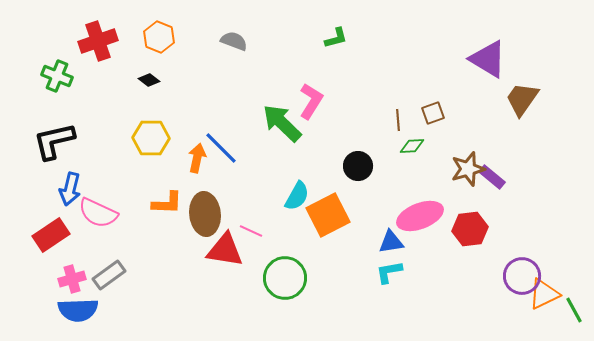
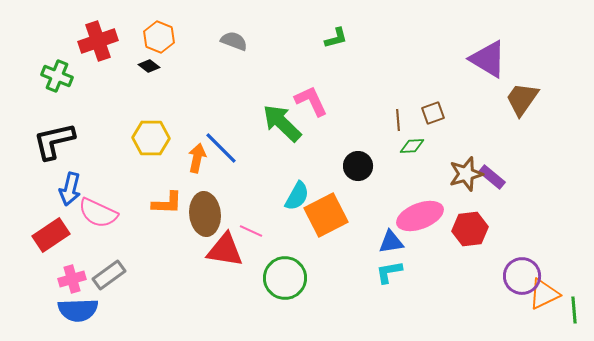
black diamond: moved 14 px up
pink L-shape: rotated 57 degrees counterclockwise
brown star: moved 2 px left, 5 px down
orange square: moved 2 px left
green line: rotated 24 degrees clockwise
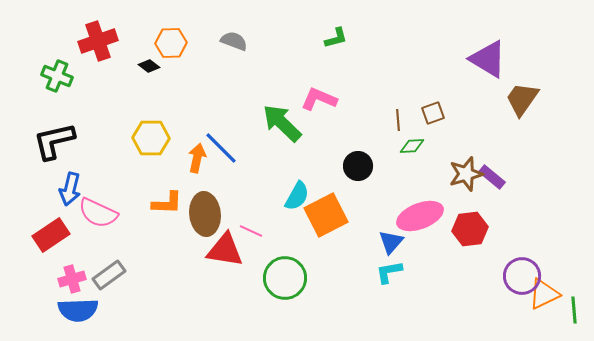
orange hexagon: moved 12 px right, 6 px down; rotated 24 degrees counterclockwise
pink L-shape: moved 8 px right, 2 px up; rotated 42 degrees counterclockwise
blue triangle: rotated 40 degrees counterclockwise
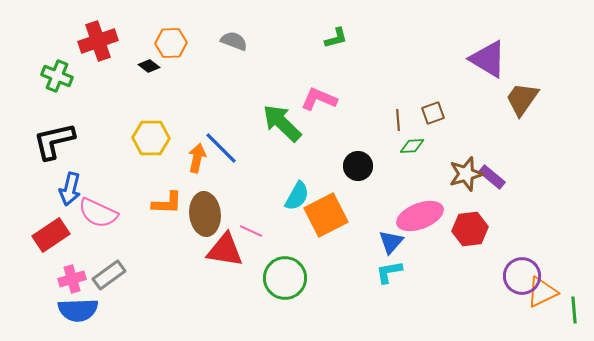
orange triangle: moved 2 px left, 2 px up
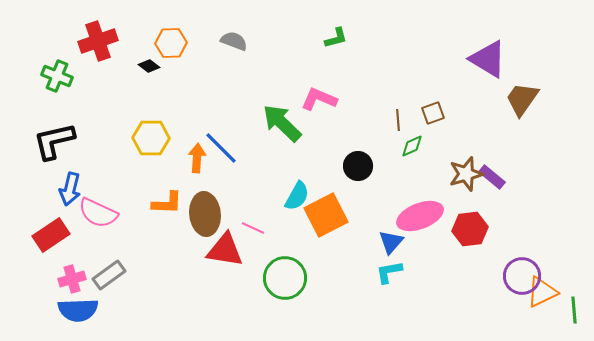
green diamond: rotated 20 degrees counterclockwise
orange arrow: rotated 8 degrees counterclockwise
pink line: moved 2 px right, 3 px up
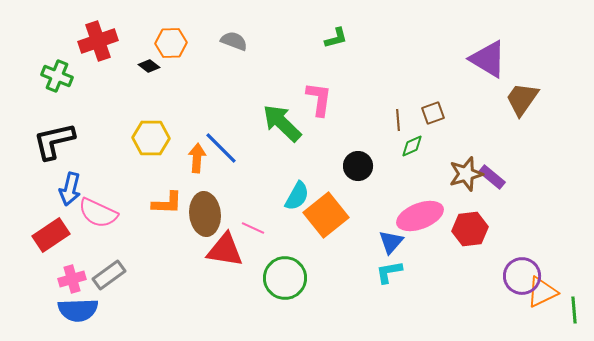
pink L-shape: rotated 75 degrees clockwise
orange square: rotated 12 degrees counterclockwise
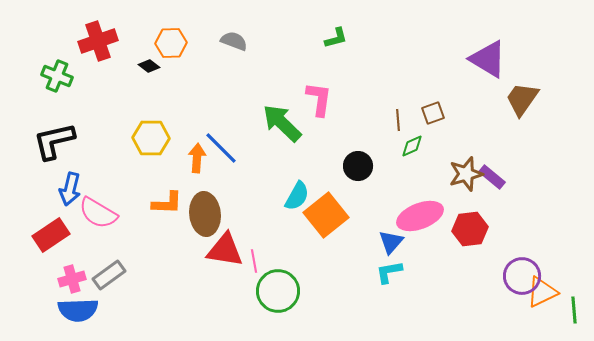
pink semicircle: rotated 6 degrees clockwise
pink line: moved 1 px right, 33 px down; rotated 55 degrees clockwise
green circle: moved 7 px left, 13 px down
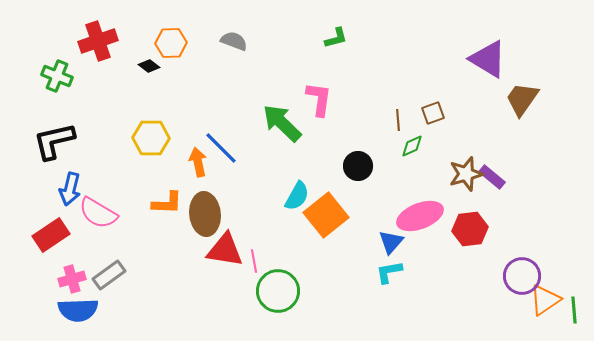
orange arrow: moved 1 px right, 4 px down; rotated 16 degrees counterclockwise
orange triangle: moved 3 px right, 8 px down; rotated 8 degrees counterclockwise
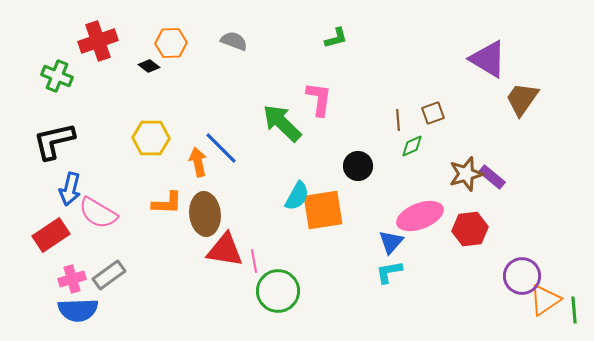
orange square: moved 3 px left, 5 px up; rotated 30 degrees clockwise
